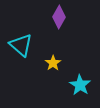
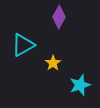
cyan triangle: moved 2 px right; rotated 50 degrees clockwise
cyan star: rotated 20 degrees clockwise
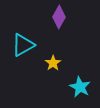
cyan star: moved 2 px down; rotated 25 degrees counterclockwise
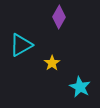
cyan triangle: moved 2 px left
yellow star: moved 1 px left
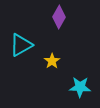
yellow star: moved 2 px up
cyan star: rotated 25 degrees counterclockwise
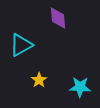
purple diamond: moved 1 px left, 1 px down; rotated 35 degrees counterclockwise
yellow star: moved 13 px left, 19 px down
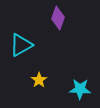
purple diamond: rotated 25 degrees clockwise
cyan star: moved 2 px down
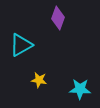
yellow star: rotated 28 degrees counterclockwise
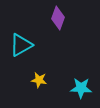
cyan star: moved 1 px right, 1 px up
